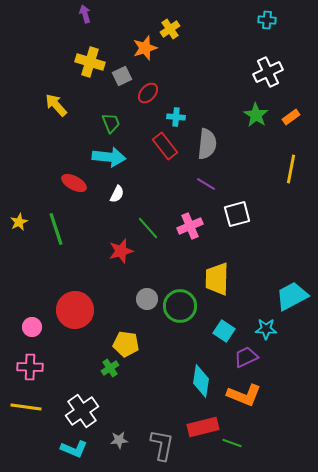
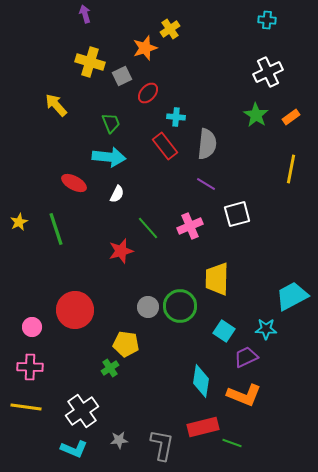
gray circle at (147, 299): moved 1 px right, 8 px down
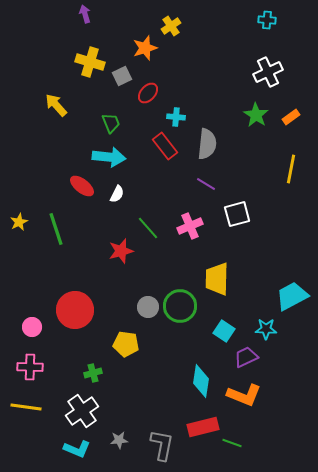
yellow cross at (170, 29): moved 1 px right, 3 px up
red ellipse at (74, 183): moved 8 px right, 3 px down; rotated 10 degrees clockwise
green cross at (110, 368): moved 17 px left, 5 px down; rotated 18 degrees clockwise
cyan L-shape at (74, 449): moved 3 px right
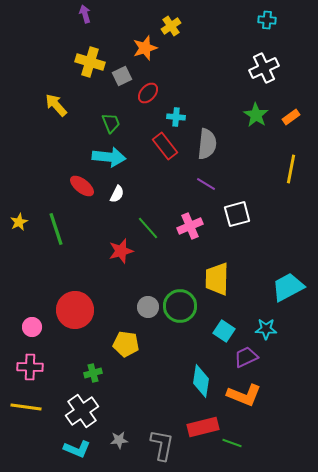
white cross at (268, 72): moved 4 px left, 4 px up
cyan trapezoid at (292, 296): moved 4 px left, 9 px up
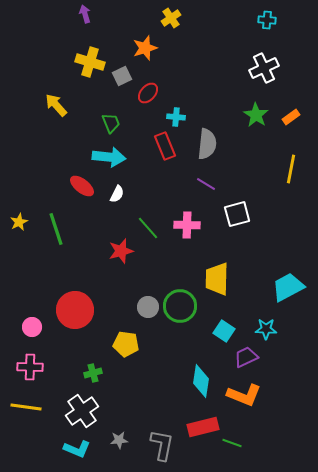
yellow cross at (171, 26): moved 8 px up
red rectangle at (165, 146): rotated 16 degrees clockwise
pink cross at (190, 226): moved 3 px left, 1 px up; rotated 25 degrees clockwise
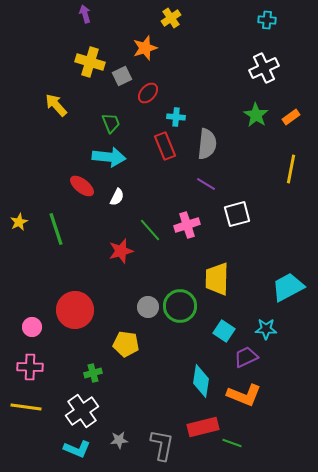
white semicircle at (117, 194): moved 3 px down
pink cross at (187, 225): rotated 20 degrees counterclockwise
green line at (148, 228): moved 2 px right, 2 px down
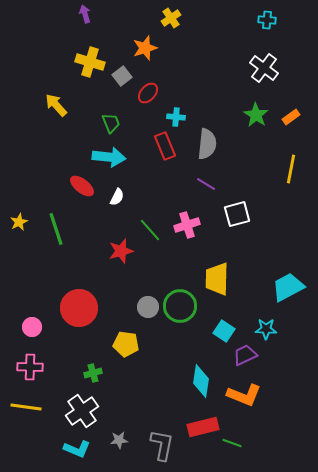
white cross at (264, 68): rotated 28 degrees counterclockwise
gray square at (122, 76): rotated 12 degrees counterclockwise
red circle at (75, 310): moved 4 px right, 2 px up
purple trapezoid at (246, 357): moved 1 px left, 2 px up
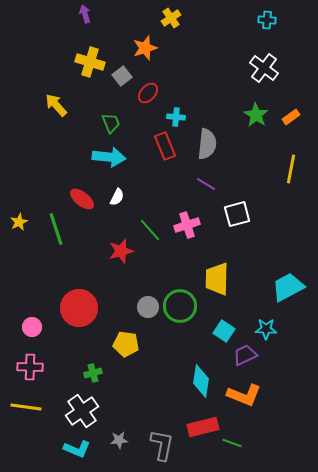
red ellipse at (82, 186): moved 13 px down
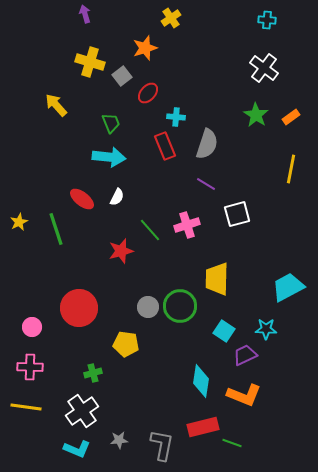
gray semicircle at (207, 144): rotated 12 degrees clockwise
